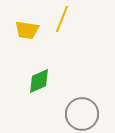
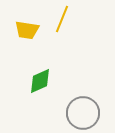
green diamond: moved 1 px right
gray circle: moved 1 px right, 1 px up
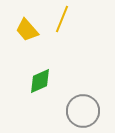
yellow trapezoid: rotated 40 degrees clockwise
gray circle: moved 2 px up
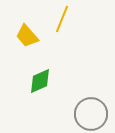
yellow trapezoid: moved 6 px down
gray circle: moved 8 px right, 3 px down
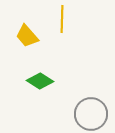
yellow line: rotated 20 degrees counterclockwise
green diamond: rotated 56 degrees clockwise
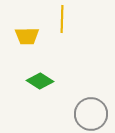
yellow trapezoid: rotated 50 degrees counterclockwise
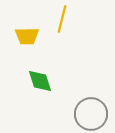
yellow line: rotated 12 degrees clockwise
green diamond: rotated 40 degrees clockwise
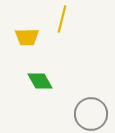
yellow trapezoid: moved 1 px down
green diamond: rotated 12 degrees counterclockwise
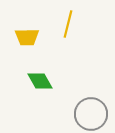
yellow line: moved 6 px right, 5 px down
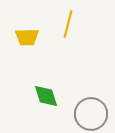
green diamond: moved 6 px right, 15 px down; rotated 12 degrees clockwise
